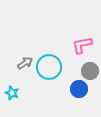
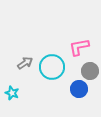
pink L-shape: moved 3 px left, 2 px down
cyan circle: moved 3 px right
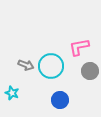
gray arrow: moved 1 px right, 2 px down; rotated 56 degrees clockwise
cyan circle: moved 1 px left, 1 px up
blue circle: moved 19 px left, 11 px down
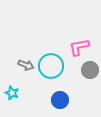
gray circle: moved 1 px up
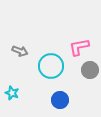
gray arrow: moved 6 px left, 14 px up
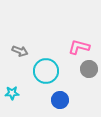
pink L-shape: rotated 25 degrees clockwise
cyan circle: moved 5 px left, 5 px down
gray circle: moved 1 px left, 1 px up
cyan star: rotated 24 degrees counterclockwise
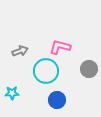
pink L-shape: moved 19 px left
gray arrow: rotated 42 degrees counterclockwise
blue circle: moved 3 px left
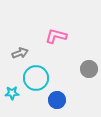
pink L-shape: moved 4 px left, 11 px up
gray arrow: moved 2 px down
cyan circle: moved 10 px left, 7 px down
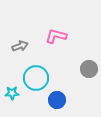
gray arrow: moved 7 px up
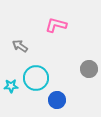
pink L-shape: moved 11 px up
gray arrow: rotated 126 degrees counterclockwise
cyan star: moved 1 px left, 7 px up
